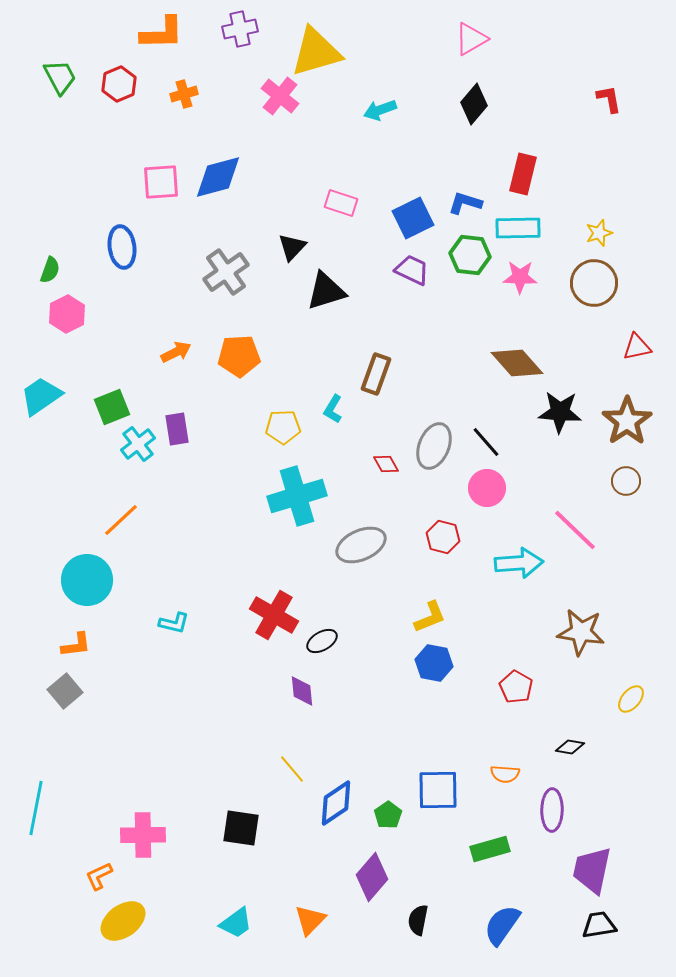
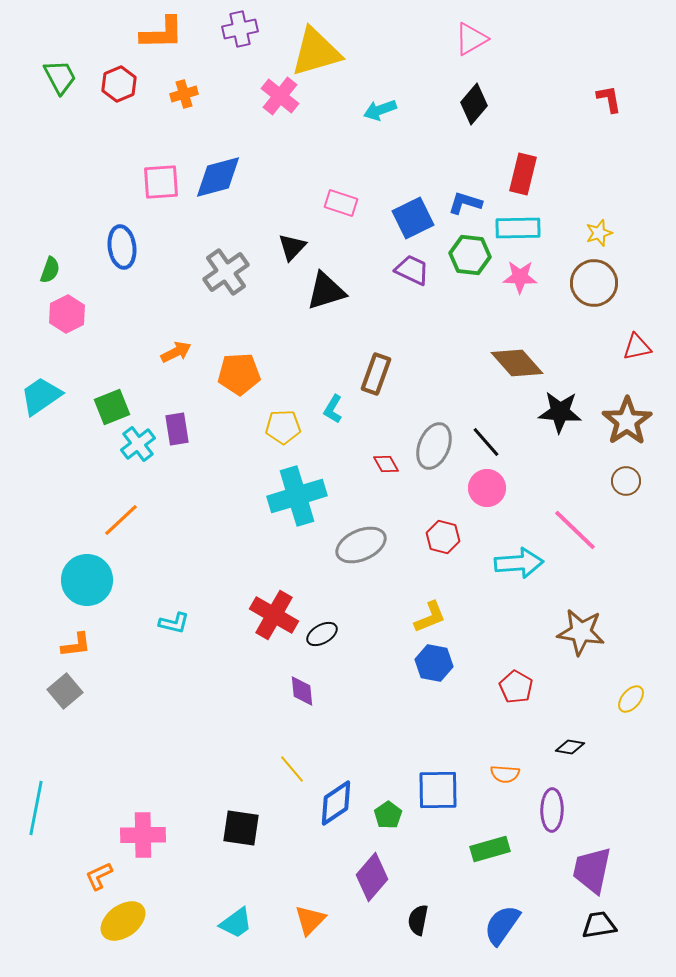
orange pentagon at (239, 356): moved 18 px down
black ellipse at (322, 641): moved 7 px up
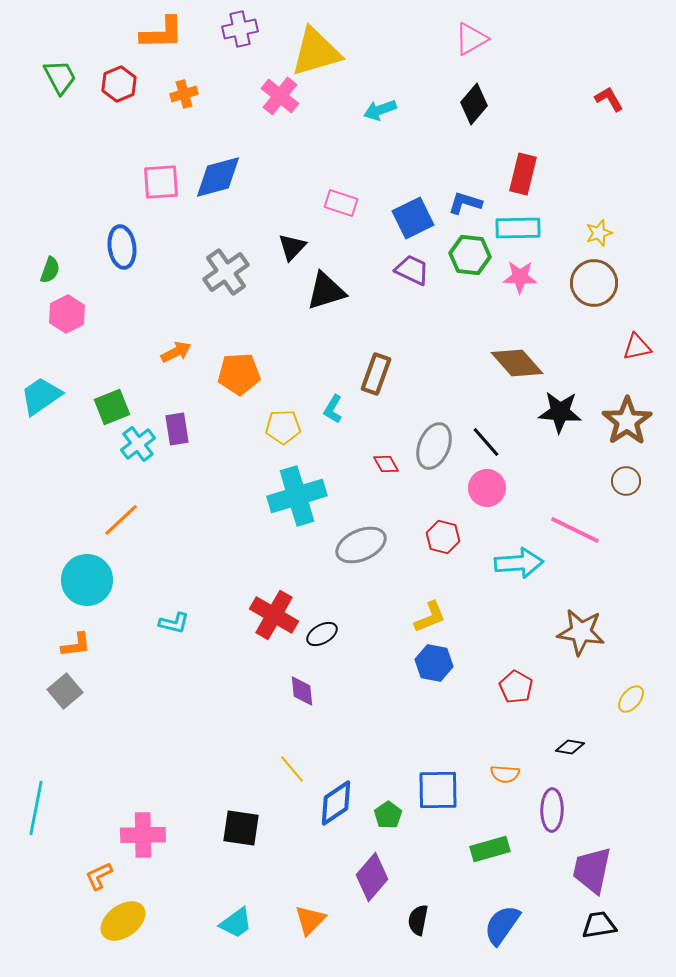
red L-shape at (609, 99): rotated 20 degrees counterclockwise
pink line at (575, 530): rotated 18 degrees counterclockwise
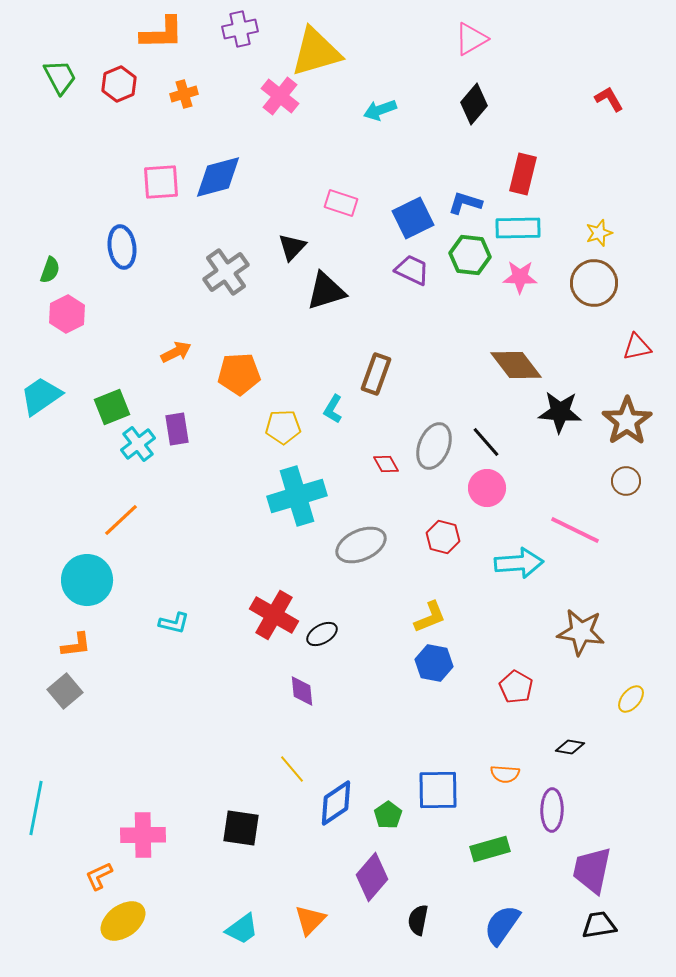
brown diamond at (517, 363): moved 1 px left, 2 px down; rotated 4 degrees clockwise
cyan trapezoid at (236, 923): moved 6 px right, 6 px down
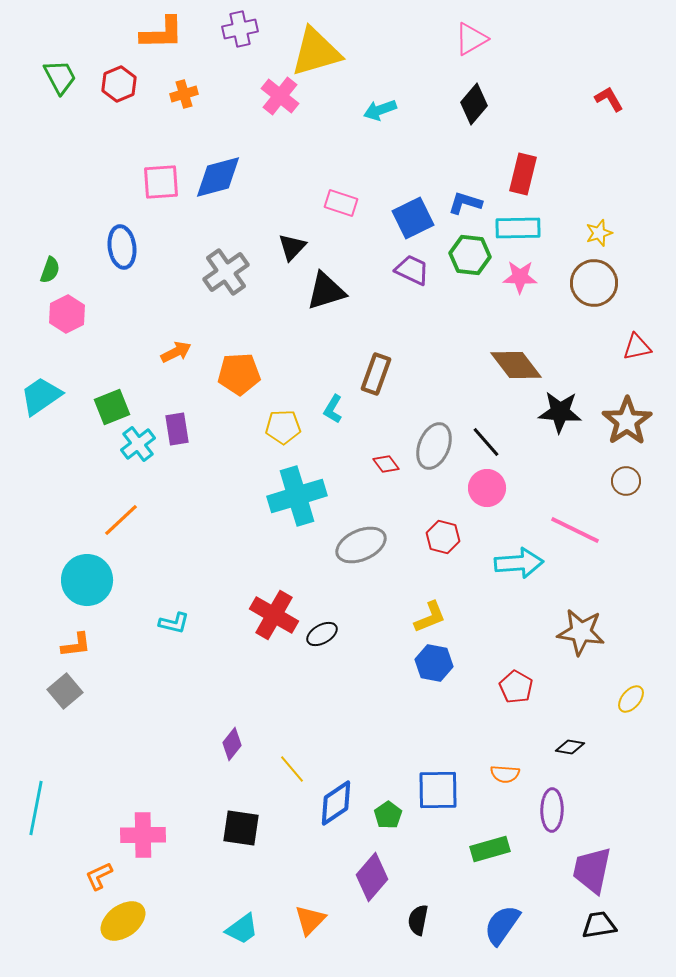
red diamond at (386, 464): rotated 8 degrees counterclockwise
purple diamond at (302, 691): moved 70 px left, 53 px down; rotated 44 degrees clockwise
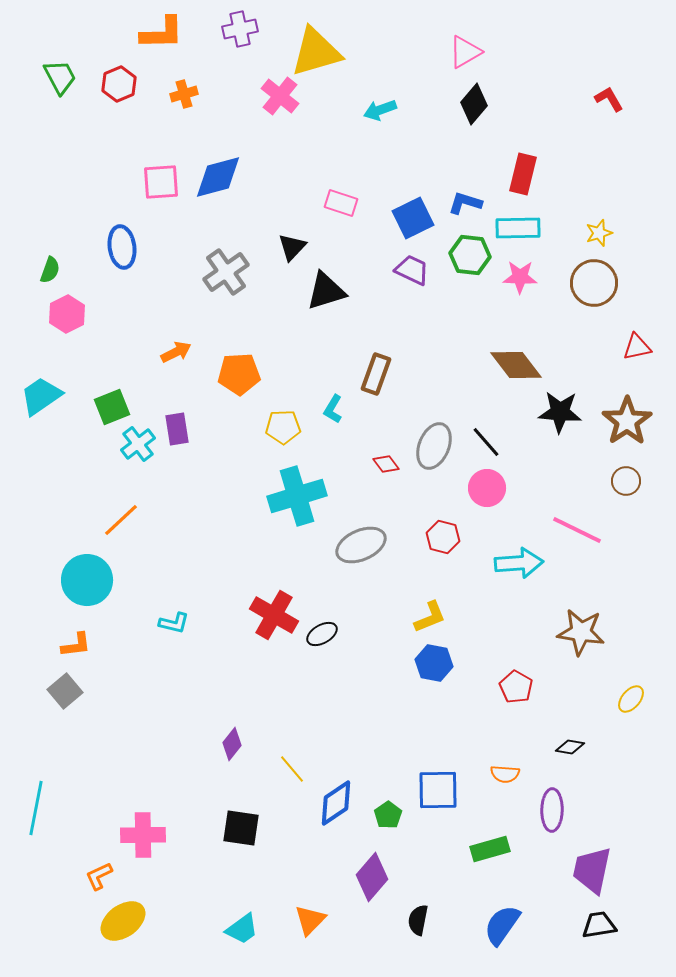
pink triangle at (471, 39): moved 6 px left, 13 px down
pink line at (575, 530): moved 2 px right
